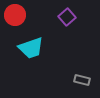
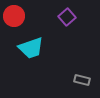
red circle: moved 1 px left, 1 px down
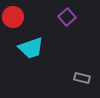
red circle: moved 1 px left, 1 px down
gray rectangle: moved 2 px up
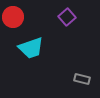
gray rectangle: moved 1 px down
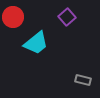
cyan trapezoid: moved 5 px right, 5 px up; rotated 20 degrees counterclockwise
gray rectangle: moved 1 px right, 1 px down
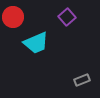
cyan trapezoid: rotated 16 degrees clockwise
gray rectangle: moved 1 px left; rotated 35 degrees counterclockwise
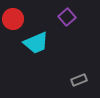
red circle: moved 2 px down
gray rectangle: moved 3 px left
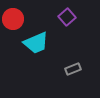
gray rectangle: moved 6 px left, 11 px up
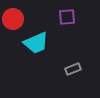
purple square: rotated 36 degrees clockwise
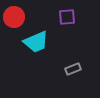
red circle: moved 1 px right, 2 px up
cyan trapezoid: moved 1 px up
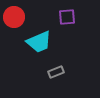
cyan trapezoid: moved 3 px right
gray rectangle: moved 17 px left, 3 px down
